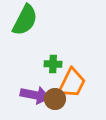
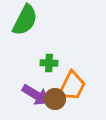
green cross: moved 4 px left, 1 px up
orange trapezoid: moved 3 px down
purple arrow: moved 1 px right; rotated 20 degrees clockwise
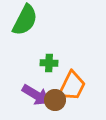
brown circle: moved 1 px down
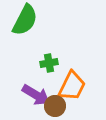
green cross: rotated 12 degrees counterclockwise
brown circle: moved 6 px down
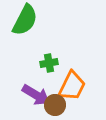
brown circle: moved 1 px up
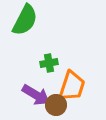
orange trapezoid: rotated 8 degrees counterclockwise
brown circle: moved 1 px right
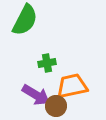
green cross: moved 2 px left
orange trapezoid: rotated 120 degrees counterclockwise
brown circle: moved 1 px down
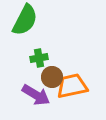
green cross: moved 8 px left, 5 px up
brown circle: moved 4 px left, 29 px up
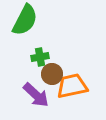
green cross: moved 1 px right, 1 px up
brown circle: moved 3 px up
purple arrow: rotated 12 degrees clockwise
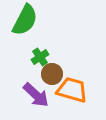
green cross: rotated 24 degrees counterclockwise
orange trapezoid: moved 4 px down; rotated 28 degrees clockwise
